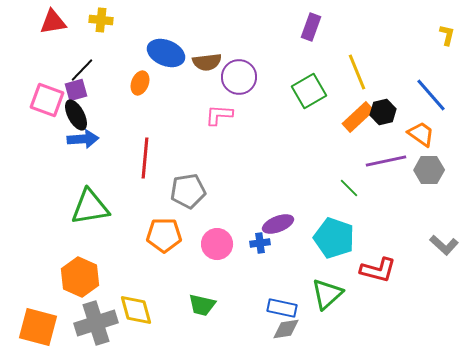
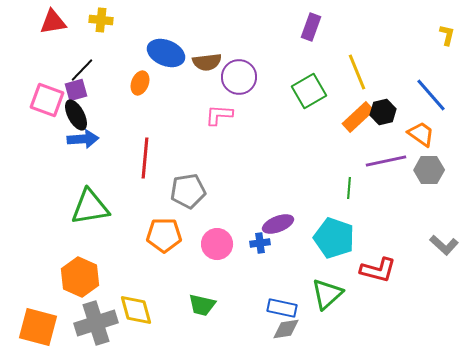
green line at (349, 188): rotated 50 degrees clockwise
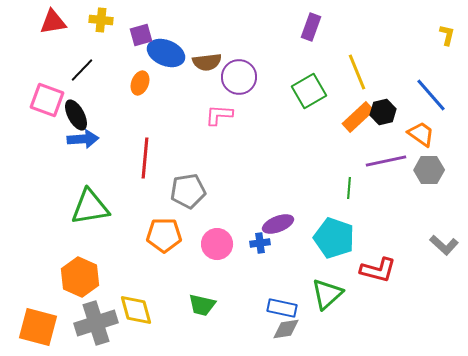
purple square at (76, 90): moved 65 px right, 55 px up
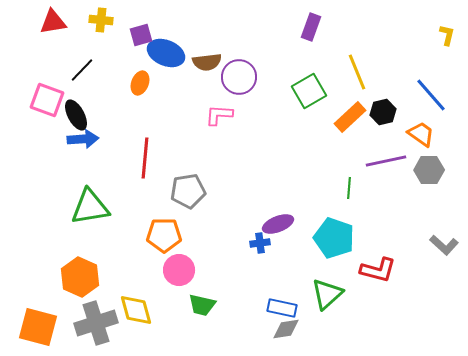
orange rectangle at (358, 117): moved 8 px left
pink circle at (217, 244): moved 38 px left, 26 px down
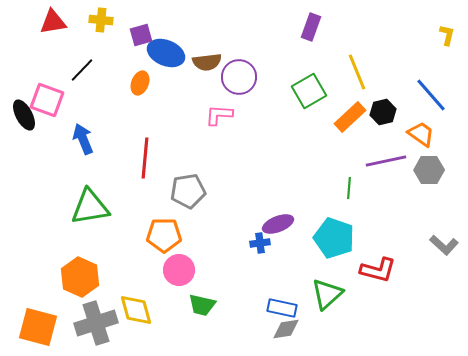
black ellipse at (76, 115): moved 52 px left
blue arrow at (83, 139): rotated 108 degrees counterclockwise
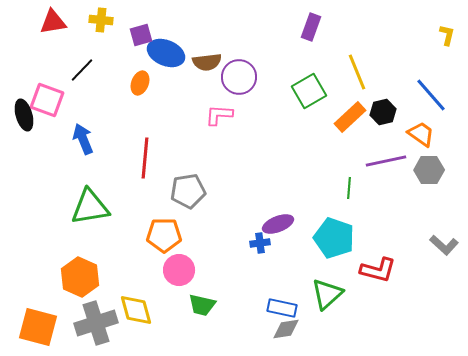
black ellipse at (24, 115): rotated 12 degrees clockwise
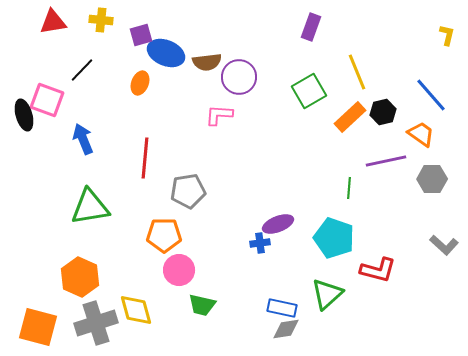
gray hexagon at (429, 170): moved 3 px right, 9 px down
